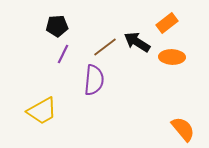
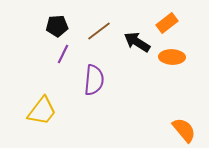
brown line: moved 6 px left, 16 px up
yellow trapezoid: rotated 24 degrees counterclockwise
orange semicircle: moved 1 px right, 1 px down
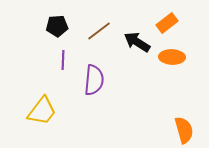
purple line: moved 6 px down; rotated 24 degrees counterclockwise
orange semicircle: rotated 24 degrees clockwise
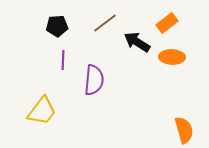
brown line: moved 6 px right, 8 px up
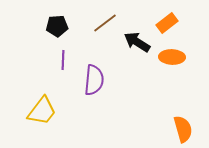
orange semicircle: moved 1 px left, 1 px up
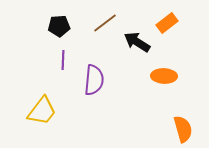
black pentagon: moved 2 px right
orange ellipse: moved 8 px left, 19 px down
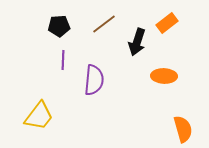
brown line: moved 1 px left, 1 px down
black arrow: rotated 104 degrees counterclockwise
yellow trapezoid: moved 3 px left, 5 px down
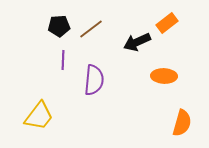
brown line: moved 13 px left, 5 px down
black arrow: rotated 48 degrees clockwise
orange semicircle: moved 1 px left, 6 px up; rotated 32 degrees clockwise
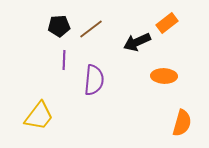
purple line: moved 1 px right
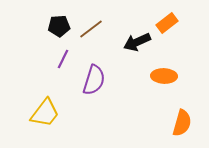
purple line: moved 1 px left, 1 px up; rotated 24 degrees clockwise
purple semicircle: rotated 12 degrees clockwise
yellow trapezoid: moved 6 px right, 3 px up
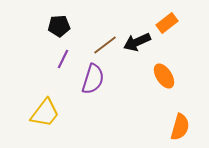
brown line: moved 14 px right, 16 px down
orange ellipse: rotated 55 degrees clockwise
purple semicircle: moved 1 px left, 1 px up
orange semicircle: moved 2 px left, 4 px down
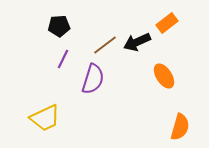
yellow trapezoid: moved 5 px down; rotated 28 degrees clockwise
